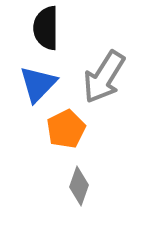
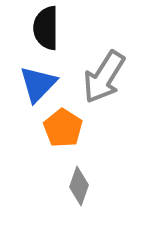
orange pentagon: moved 3 px left, 1 px up; rotated 12 degrees counterclockwise
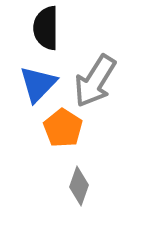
gray arrow: moved 9 px left, 4 px down
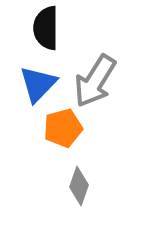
orange pentagon: rotated 24 degrees clockwise
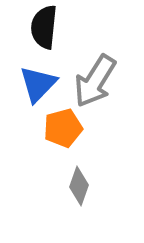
black semicircle: moved 2 px left, 1 px up; rotated 6 degrees clockwise
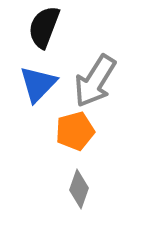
black semicircle: rotated 15 degrees clockwise
orange pentagon: moved 12 px right, 3 px down
gray diamond: moved 3 px down
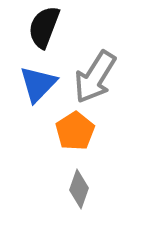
gray arrow: moved 4 px up
orange pentagon: rotated 18 degrees counterclockwise
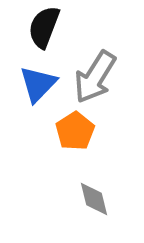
gray diamond: moved 15 px right, 10 px down; rotated 33 degrees counterclockwise
